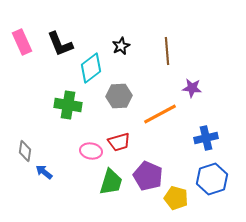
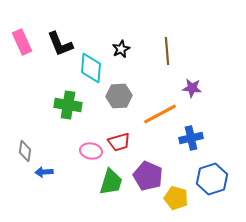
black star: moved 3 px down
cyan diamond: rotated 48 degrees counterclockwise
blue cross: moved 15 px left
blue arrow: rotated 42 degrees counterclockwise
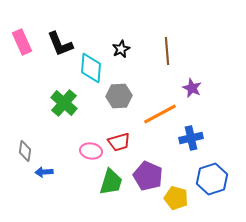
purple star: rotated 18 degrees clockwise
green cross: moved 4 px left, 2 px up; rotated 32 degrees clockwise
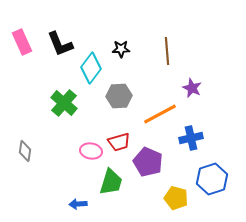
black star: rotated 24 degrees clockwise
cyan diamond: rotated 32 degrees clockwise
blue arrow: moved 34 px right, 32 px down
purple pentagon: moved 14 px up
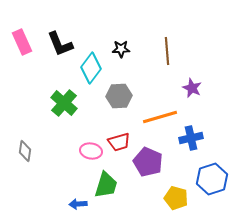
orange line: moved 3 px down; rotated 12 degrees clockwise
green trapezoid: moved 5 px left, 3 px down
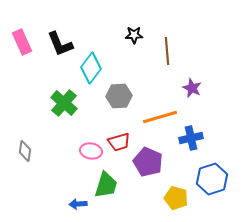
black star: moved 13 px right, 14 px up
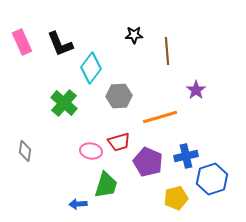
purple star: moved 4 px right, 2 px down; rotated 12 degrees clockwise
blue cross: moved 5 px left, 18 px down
yellow pentagon: rotated 30 degrees counterclockwise
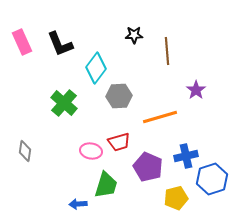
cyan diamond: moved 5 px right
purple pentagon: moved 5 px down
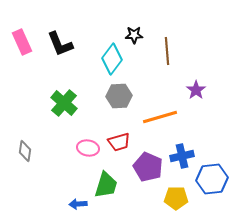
cyan diamond: moved 16 px right, 9 px up
pink ellipse: moved 3 px left, 3 px up
blue cross: moved 4 px left
blue hexagon: rotated 12 degrees clockwise
yellow pentagon: rotated 15 degrees clockwise
